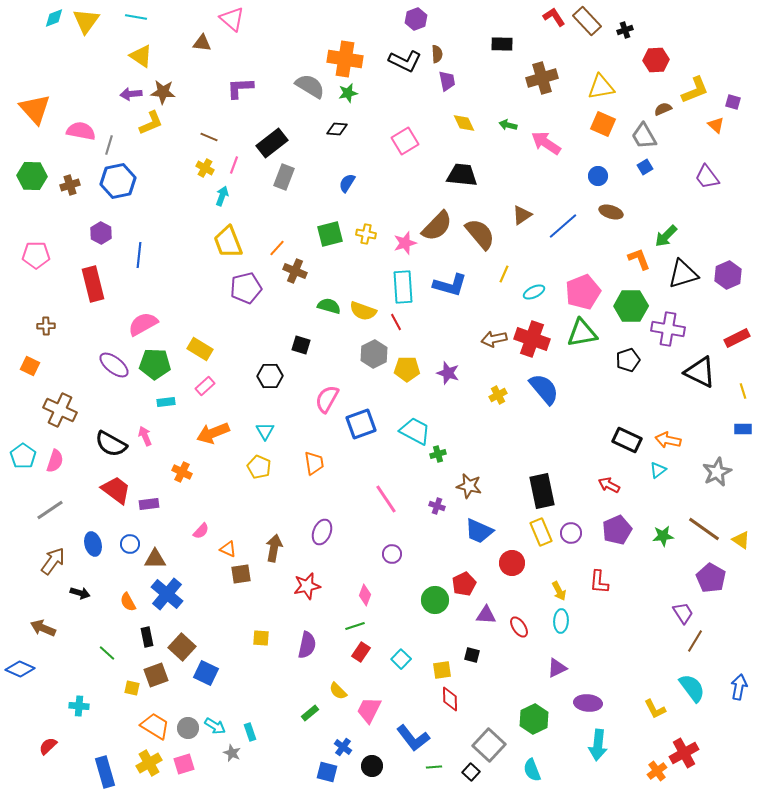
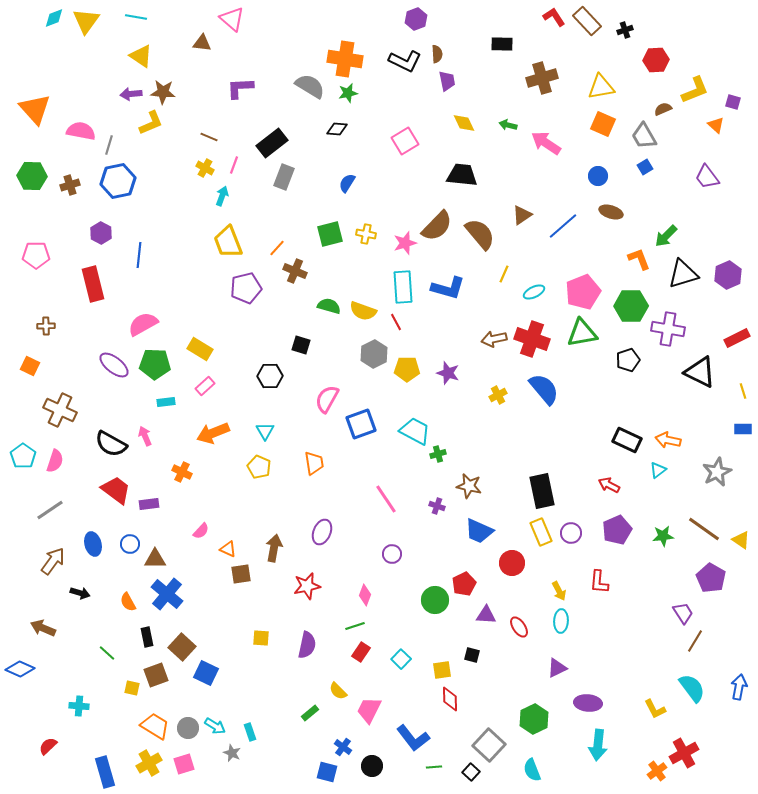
blue L-shape at (450, 285): moved 2 px left, 3 px down
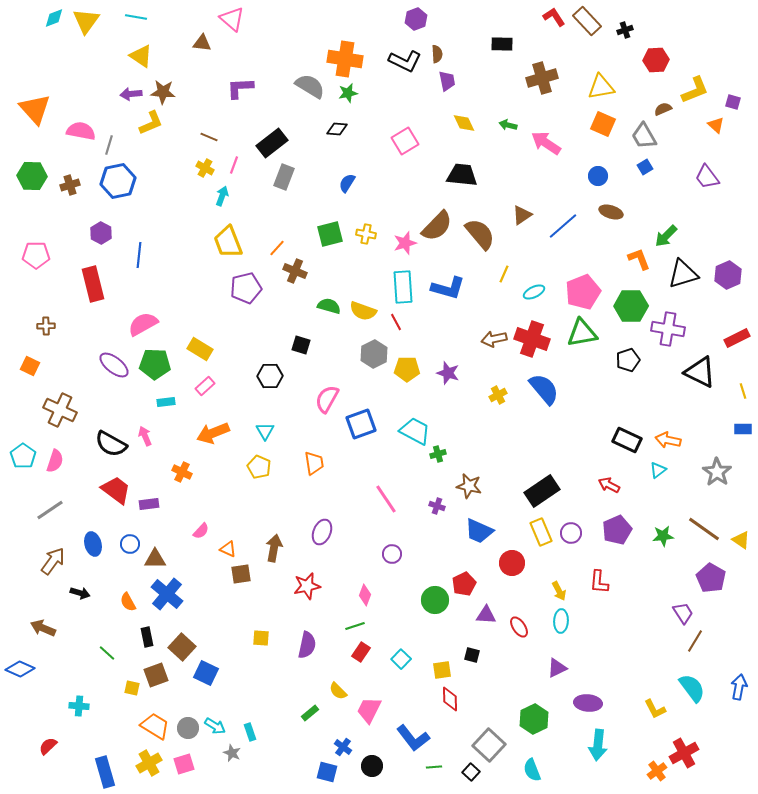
gray star at (717, 472): rotated 12 degrees counterclockwise
black rectangle at (542, 491): rotated 68 degrees clockwise
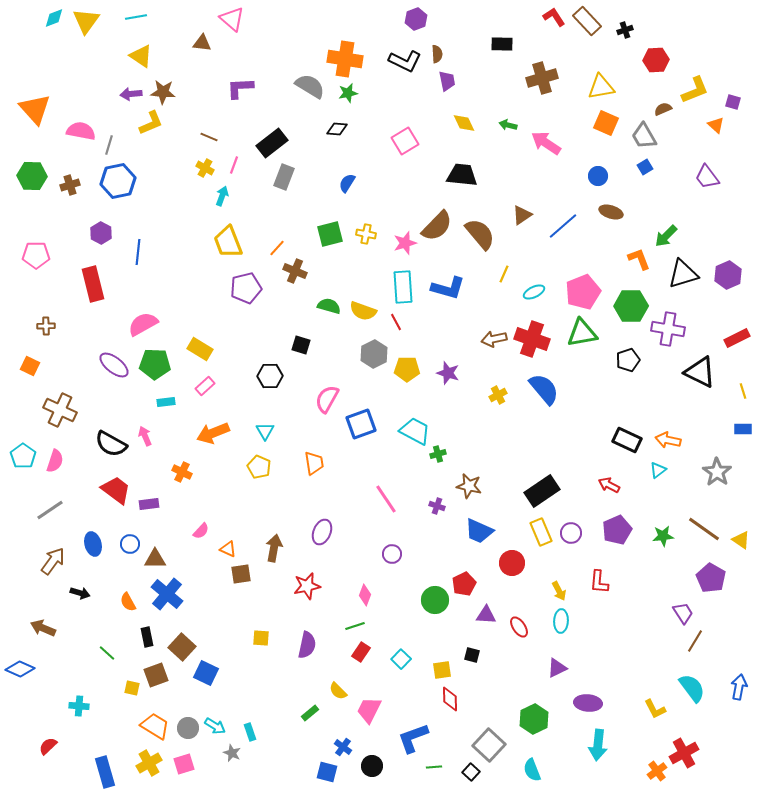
cyan line at (136, 17): rotated 20 degrees counterclockwise
orange square at (603, 124): moved 3 px right, 1 px up
blue line at (139, 255): moved 1 px left, 3 px up
blue L-shape at (413, 738): rotated 108 degrees clockwise
